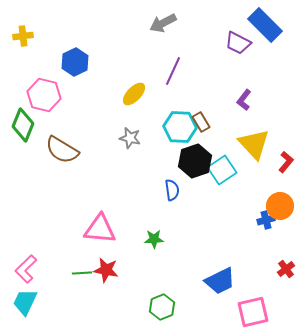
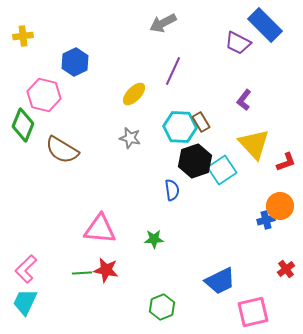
red L-shape: rotated 30 degrees clockwise
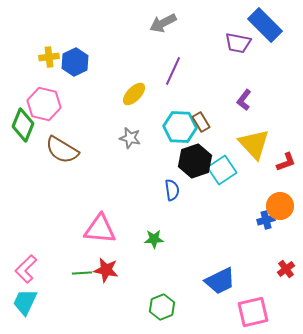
yellow cross: moved 26 px right, 21 px down
purple trapezoid: rotated 16 degrees counterclockwise
pink hexagon: moved 9 px down
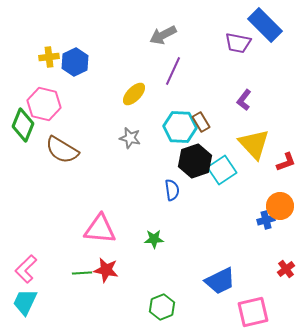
gray arrow: moved 12 px down
